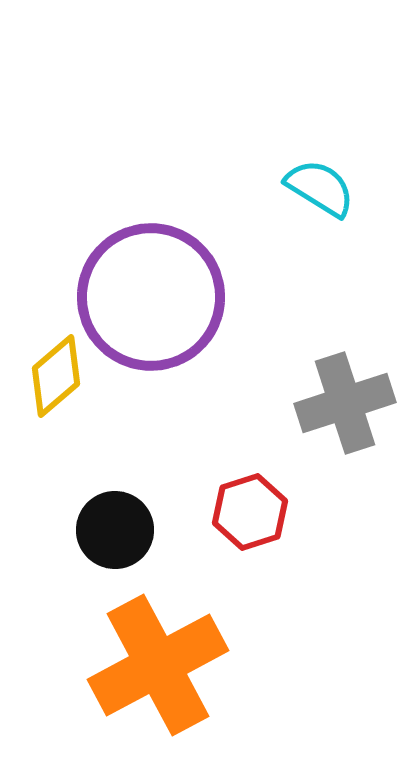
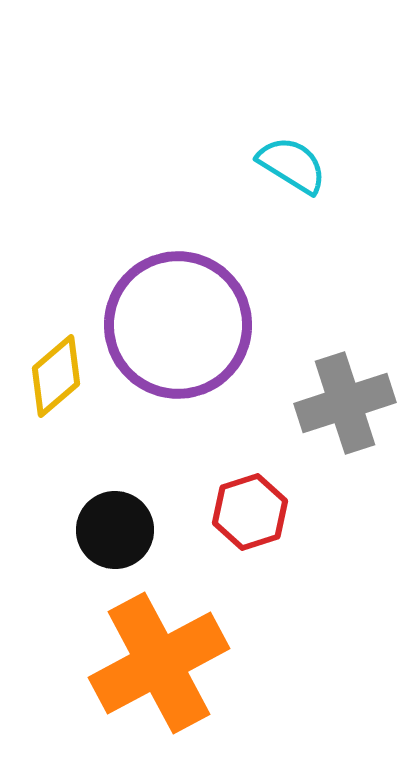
cyan semicircle: moved 28 px left, 23 px up
purple circle: moved 27 px right, 28 px down
orange cross: moved 1 px right, 2 px up
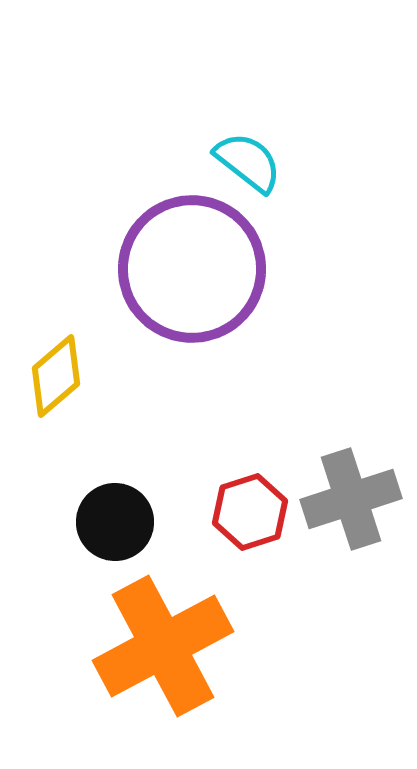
cyan semicircle: moved 44 px left, 3 px up; rotated 6 degrees clockwise
purple circle: moved 14 px right, 56 px up
gray cross: moved 6 px right, 96 px down
black circle: moved 8 px up
orange cross: moved 4 px right, 17 px up
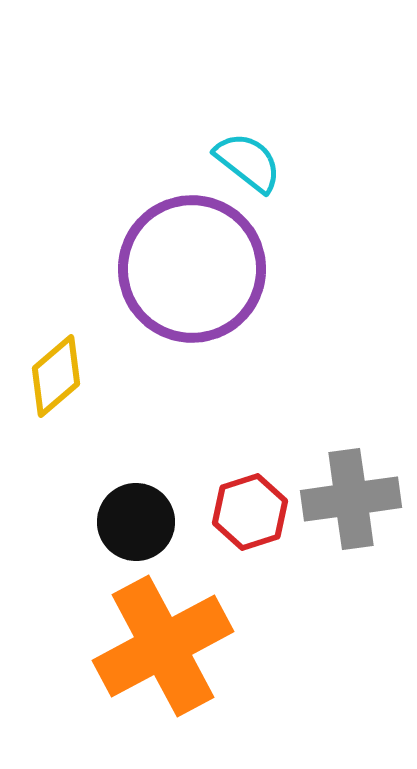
gray cross: rotated 10 degrees clockwise
black circle: moved 21 px right
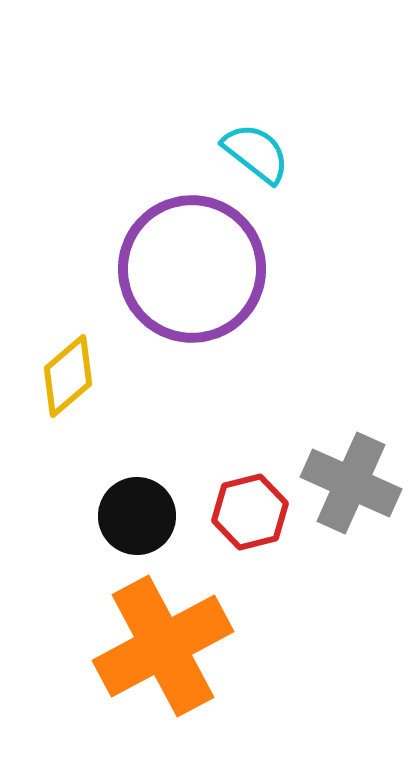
cyan semicircle: moved 8 px right, 9 px up
yellow diamond: moved 12 px right
gray cross: moved 16 px up; rotated 32 degrees clockwise
red hexagon: rotated 4 degrees clockwise
black circle: moved 1 px right, 6 px up
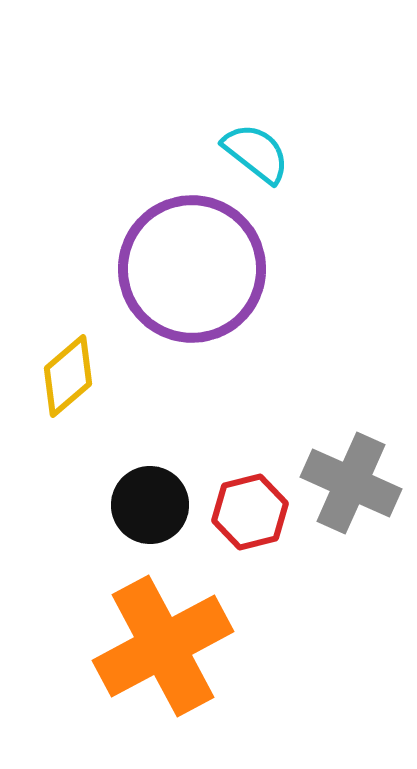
black circle: moved 13 px right, 11 px up
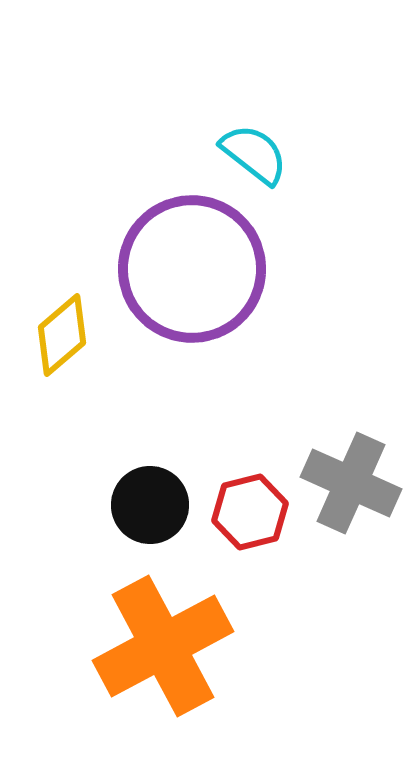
cyan semicircle: moved 2 px left, 1 px down
yellow diamond: moved 6 px left, 41 px up
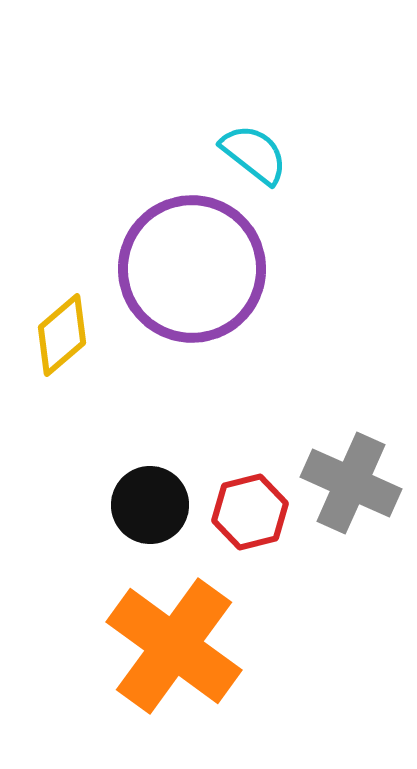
orange cross: moved 11 px right; rotated 26 degrees counterclockwise
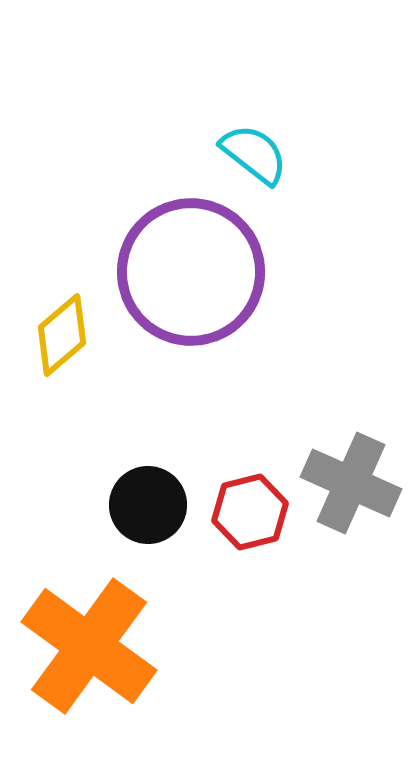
purple circle: moved 1 px left, 3 px down
black circle: moved 2 px left
orange cross: moved 85 px left
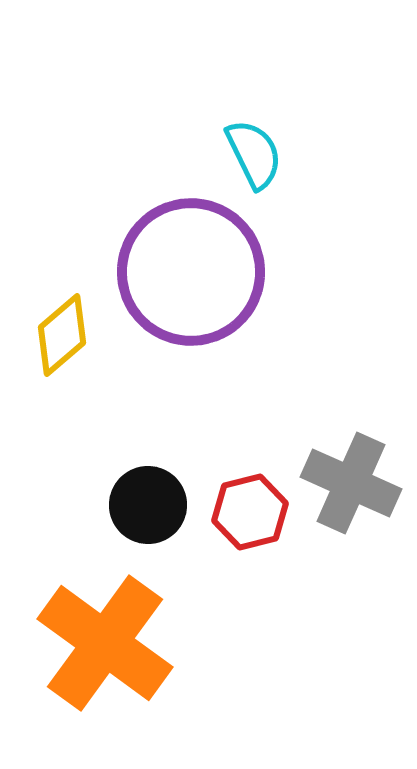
cyan semicircle: rotated 26 degrees clockwise
orange cross: moved 16 px right, 3 px up
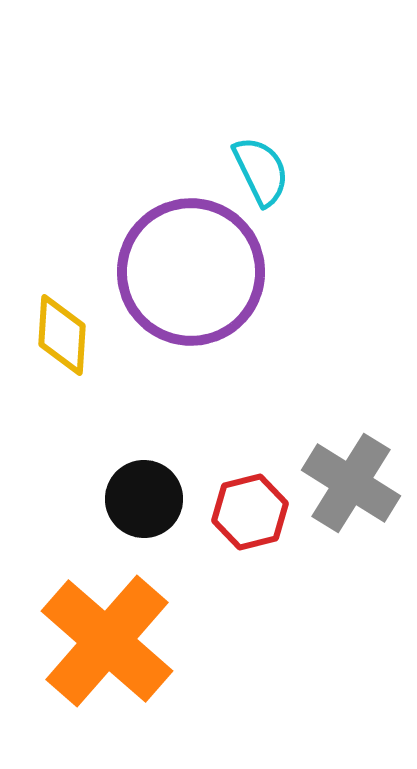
cyan semicircle: moved 7 px right, 17 px down
yellow diamond: rotated 46 degrees counterclockwise
gray cross: rotated 8 degrees clockwise
black circle: moved 4 px left, 6 px up
orange cross: moved 2 px right, 2 px up; rotated 5 degrees clockwise
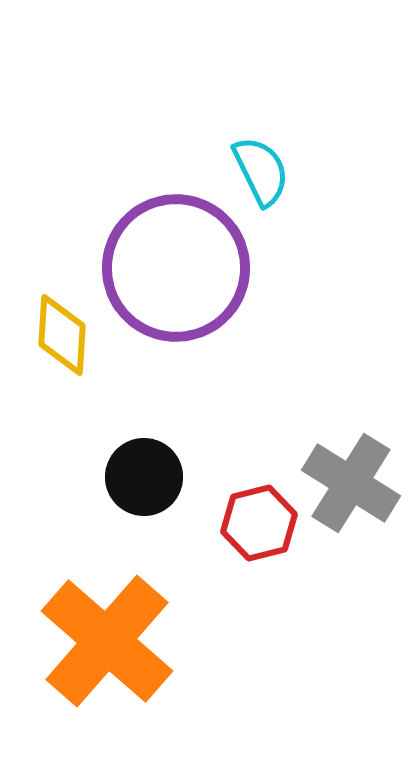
purple circle: moved 15 px left, 4 px up
black circle: moved 22 px up
red hexagon: moved 9 px right, 11 px down
